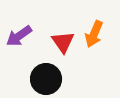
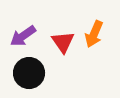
purple arrow: moved 4 px right
black circle: moved 17 px left, 6 px up
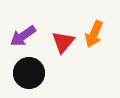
red triangle: rotated 15 degrees clockwise
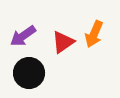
red triangle: rotated 15 degrees clockwise
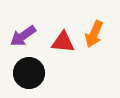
red triangle: rotated 40 degrees clockwise
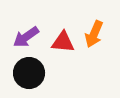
purple arrow: moved 3 px right, 1 px down
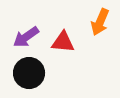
orange arrow: moved 6 px right, 12 px up
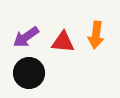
orange arrow: moved 4 px left, 13 px down; rotated 16 degrees counterclockwise
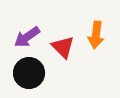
purple arrow: moved 1 px right
red triangle: moved 5 px down; rotated 40 degrees clockwise
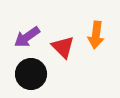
black circle: moved 2 px right, 1 px down
